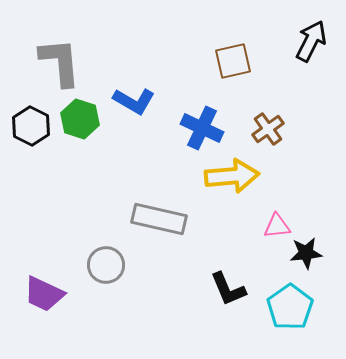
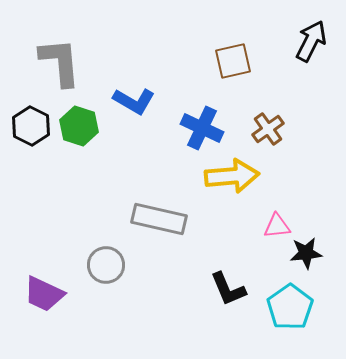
green hexagon: moved 1 px left, 7 px down
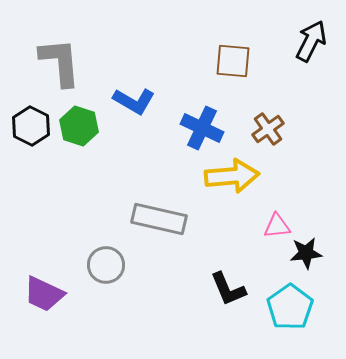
brown square: rotated 18 degrees clockwise
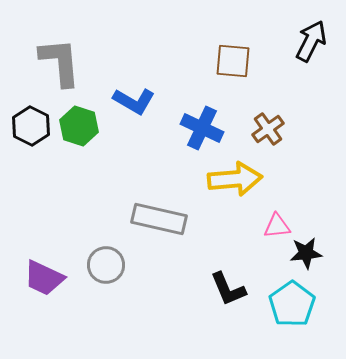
yellow arrow: moved 3 px right, 3 px down
purple trapezoid: moved 16 px up
cyan pentagon: moved 2 px right, 3 px up
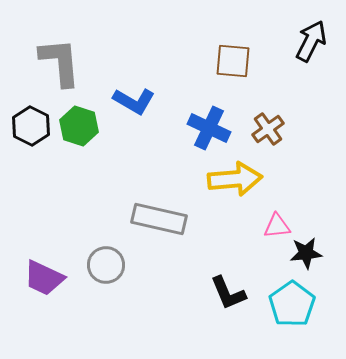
blue cross: moved 7 px right
black L-shape: moved 4 px down
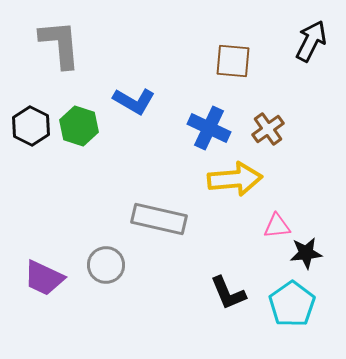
gray L-shape: moved 18 px up
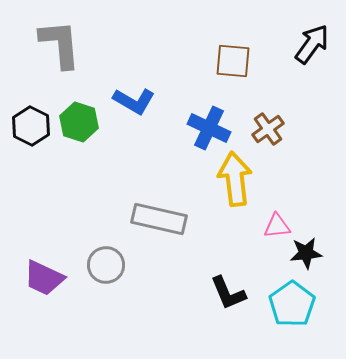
black arrow: moved 1 px right, 3 px down; rotated 9 degrees clockwise
green hexagon: moved 4 px up
yellow arrow: rotated 92 degrees counterclockwise
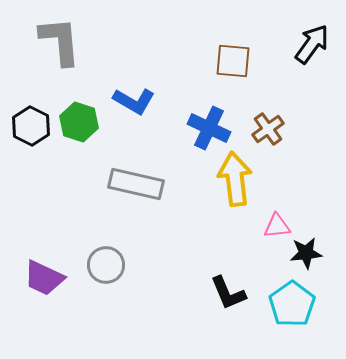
gray L-shape: moved 3 px up
gray rectangle: moved 23 px left, 35 px up
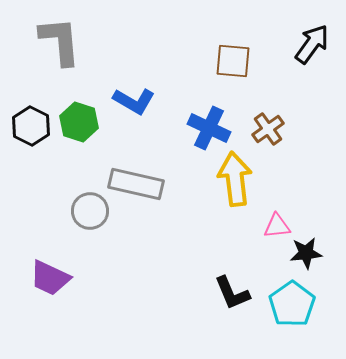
gray circle: moved 16 px left, 54 px up
purple trapezoid: moved 6 px right
black L-shape: moved 4 px right
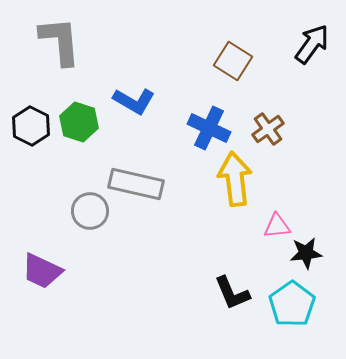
brown square: rotated 27 degrees clockwise
purple trapezoid: moved 8 px left, 7 px up
